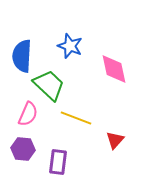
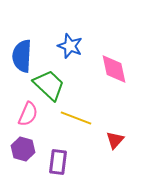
purple hexagon: rotated 10 degrees clockwise
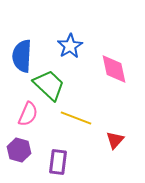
blue star: rotated 20 degrees clockwise
purple hexagon: moved 4 px left, 1 px down
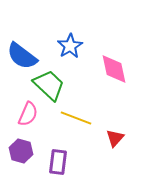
blue semicircle: rotated 56 degrees counterclockwise
red triangle: moved 2 px up
purple hexagon: moved 2 px right, 1 px down
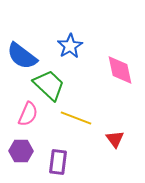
pink diamond: moved 6 px right, 1 px down
red triangle: moved 1 px down; rotated 18 degrees counterclockwise
purple hexagon: rotated 15 degrees counterclockwise
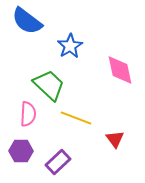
blue semicircle: moved 5 px right, 35 px up
pink semicircle: rotated 20 degrees counterclockwise
purple rectangle: rotated 40 degrees clockwise
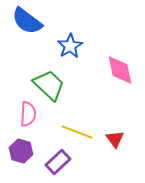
yellow line: moved 1 px right, 14 px down
purple hexagon: rotated 15 degrees clockwise
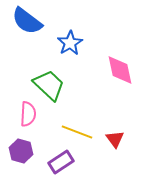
blue star: moved 3 px up
purple rectangle: moved 3 px right; rotated 10 degrees clockwise
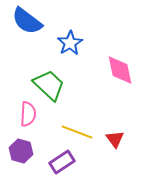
purple rectangle: moved 1 px right
